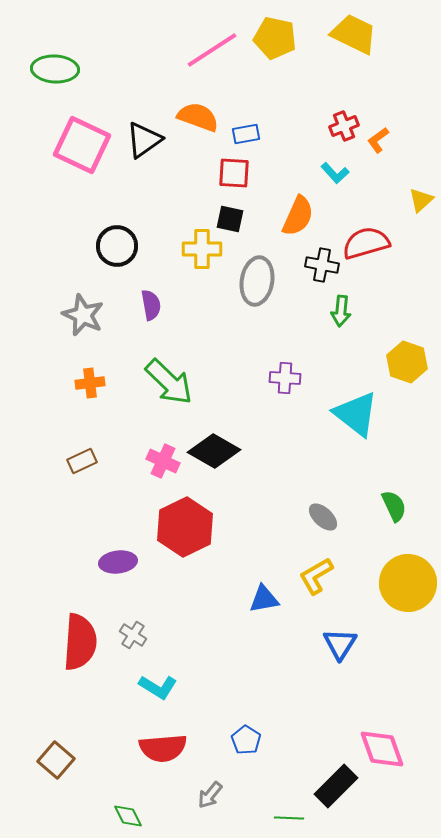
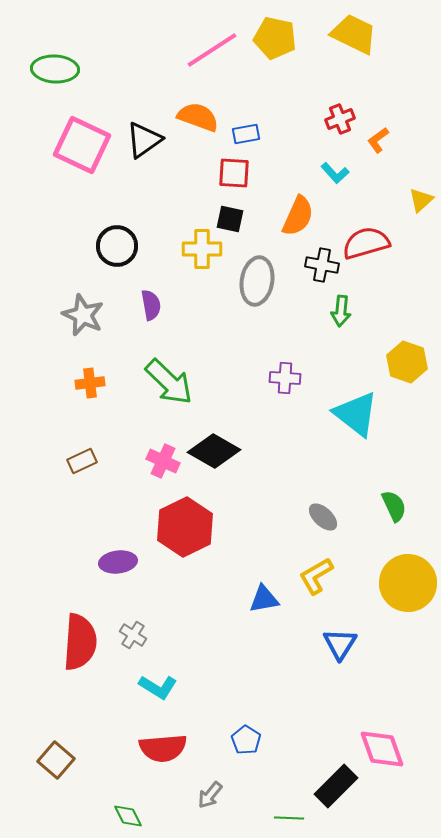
red cross at (344, 126): moved 4 px left, 7 px up
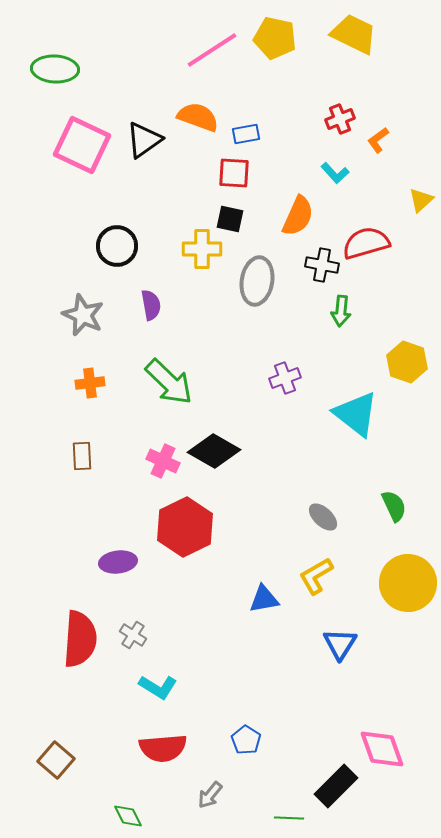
purple cross at (285, 378): rotated 24 degrees counterclockwise
brown rectangle at (82, 461): moved 5 px up; rotated 68 degrees counterclockwise
red semicircle at (80, 642): moved 3 px up
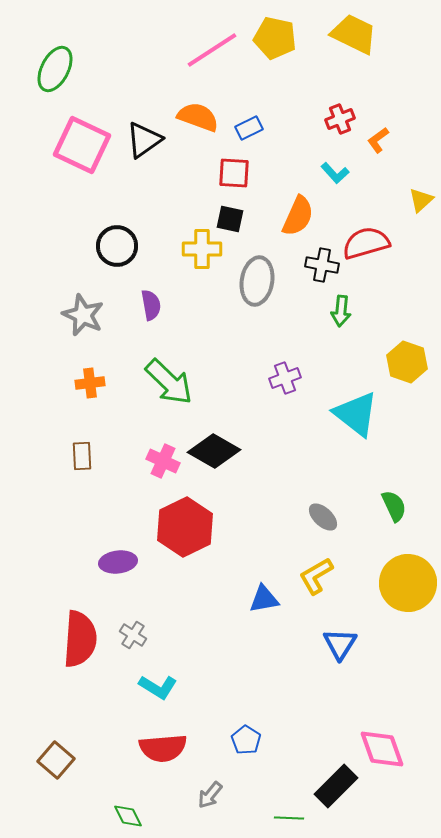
green ellipse at (55, 69): rotated 66 degrees counterclockwise
blue rectangle at (246, 134): moved 3 px right, 6 px up; rotated 16 degrees counterclockwise
